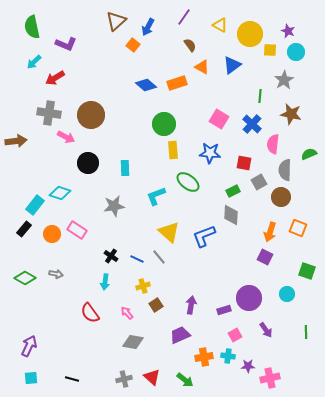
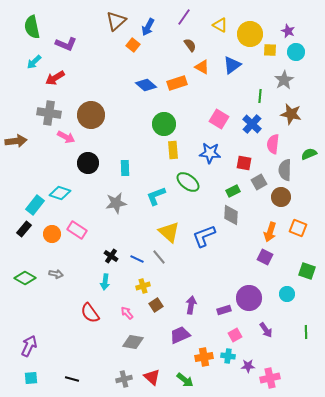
gray star at (114, 206): moved 2 px right, 3 px up
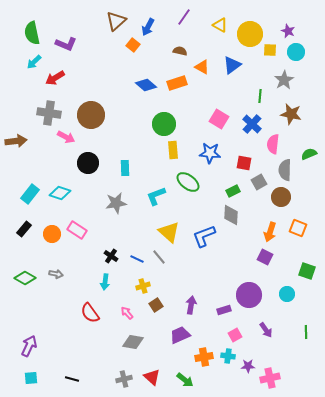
green semicircle at (32, 27): moved 6 px down
brown semicircle at (190, 45): moved 10 px left, 6 px down; rotated 40 degrees counterclockwise
cyan rectangle at (35, 205): moved 5 px left, 11 px up
purple circle at (249, 298): moved 3 px up
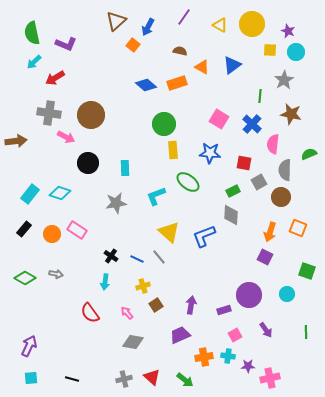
yellow circle at (250, 34): moved 2 px right, 10 px up
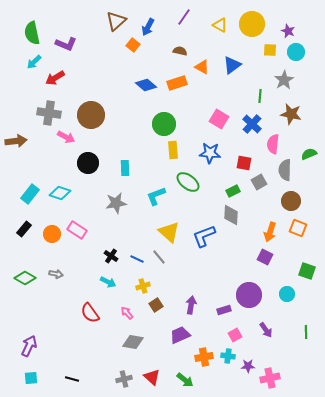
brown circle at (281, 197): moved 10 px right, 4 px down
cyan arrow at (105, 282): moved 3 px right; rotated 70 degrees counterclockwise
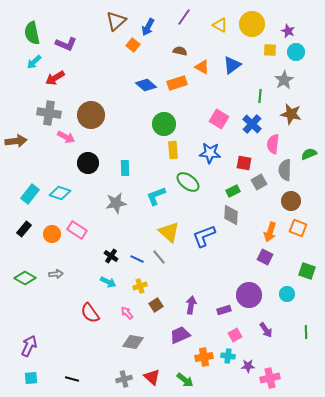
gray arrow at (56, 274): rotated 16 degrees counterclockwise
yellow cross at (143, 286): moved 3 px left
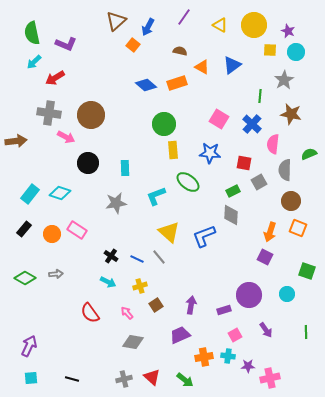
yellow circle at (252, 24): moved 2 px right, 1 px down
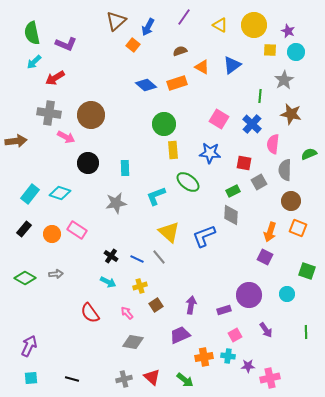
brown semicircle at (180, 51): rotated 32 degrees counterclockwise
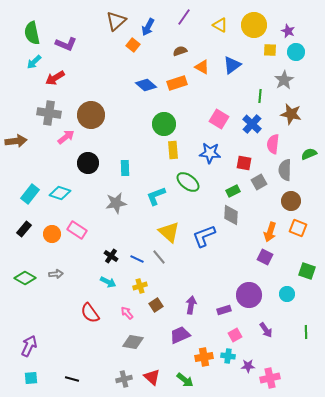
pink arrow at (66, 137): rotated 66 degrees counterclockwise
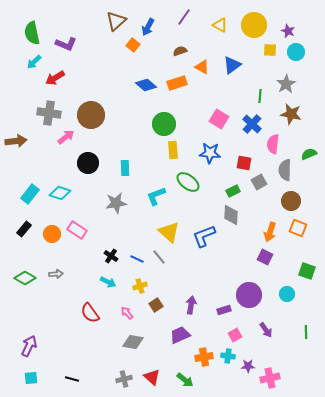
gray star at (284, 80): moved 2 px right, 4 px down
